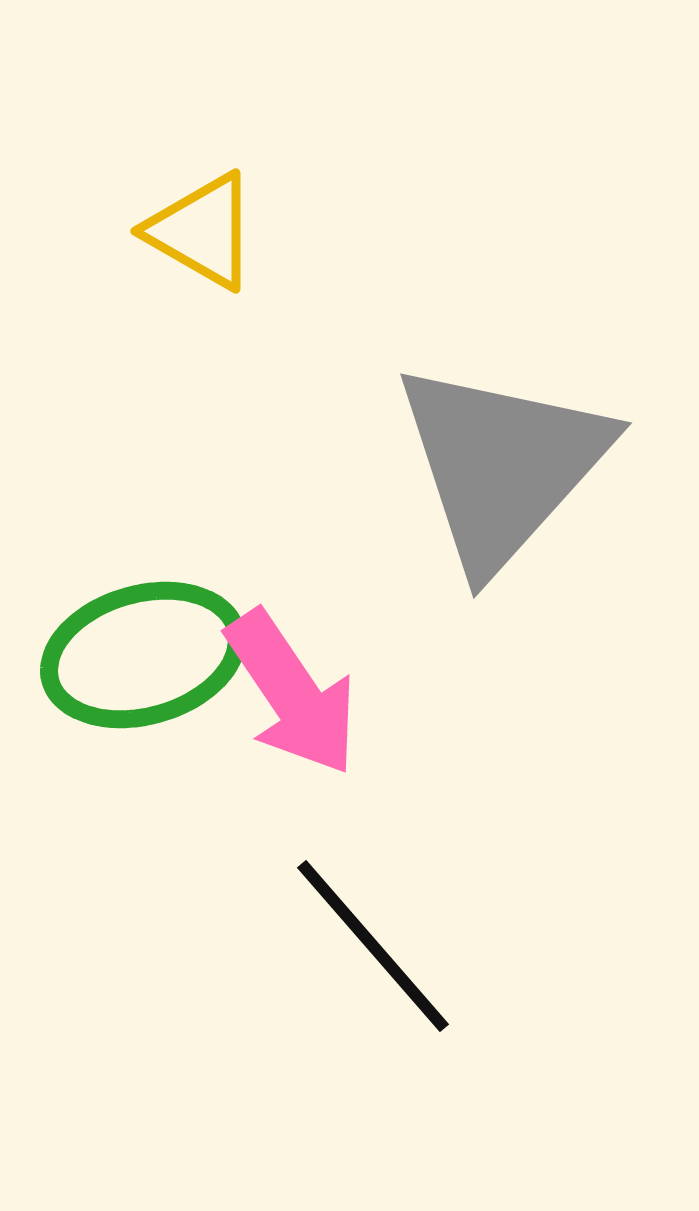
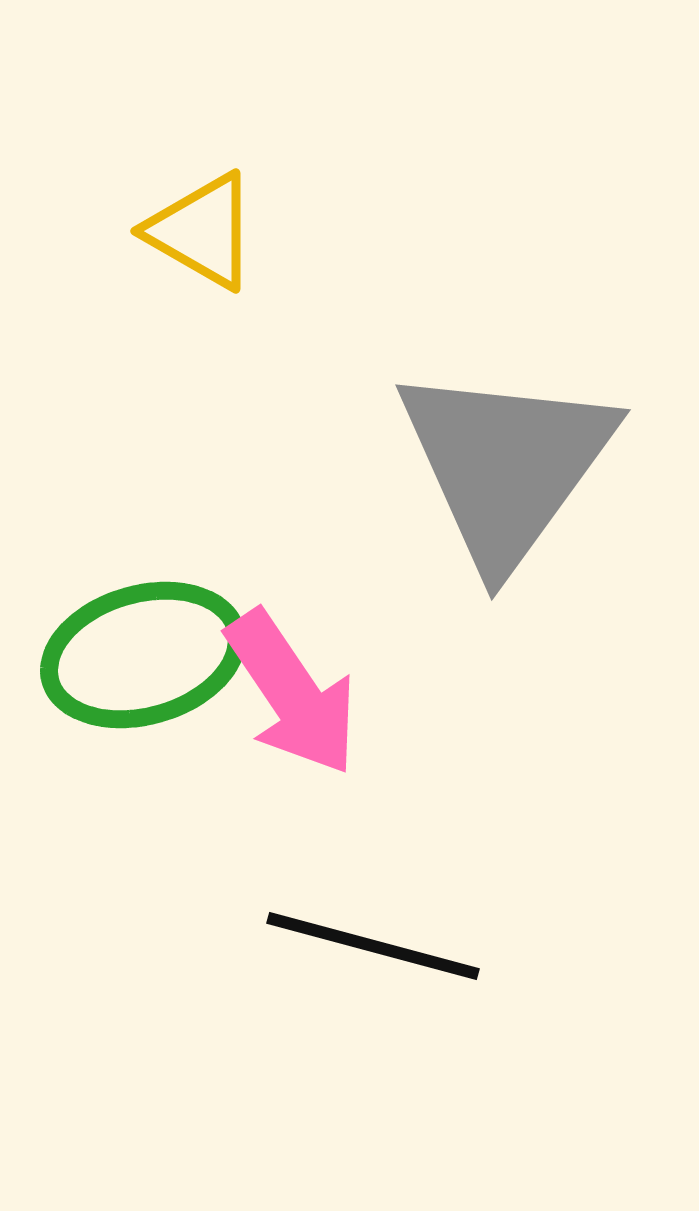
gray triangle: moved 4 px right; rotated 6 degrees counterclockwise
black line: rotated 34 degrees counterclockwise
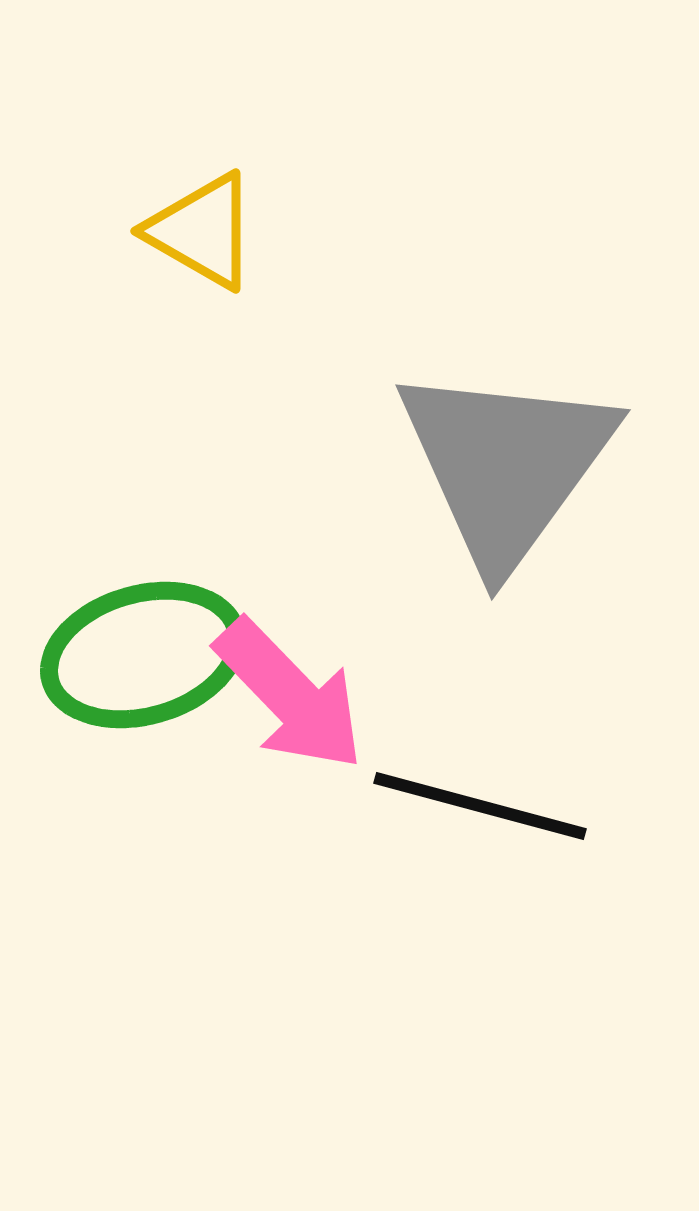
pink arrow: moved 2 px left, 2 px down; rotated 10 degrees counterclockwise
black line: moved 107 px right, 140 px up
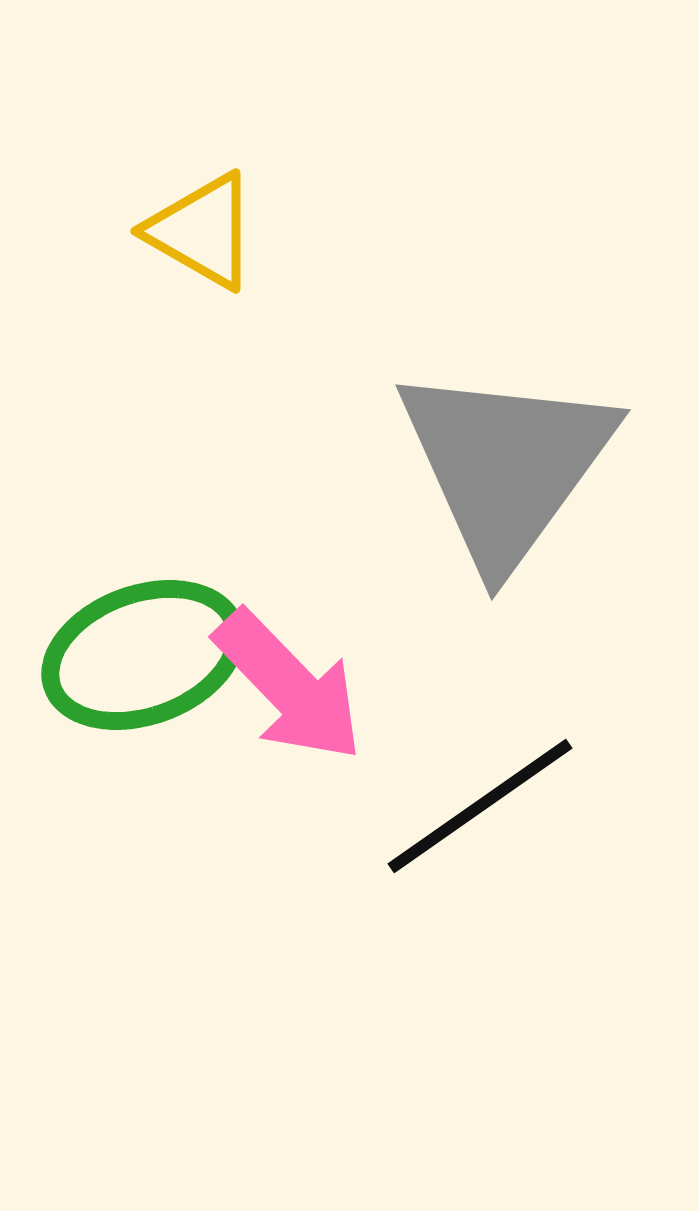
green ellipse: rotated 4 degrees counterclockwise
pink arrow: moved 1 px left, 9 px up
black line: rotated 50 degrees counterclockwise
